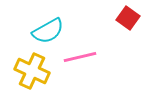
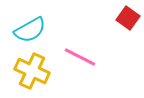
cyan semicircle: moved 18 px left, 1 px up
pink line: rotated 40 degrees clockwise
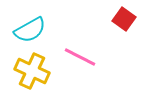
red square: moved 4 px left, 1 px down
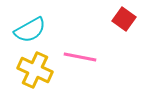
pink line: rotated 16 degrees counterclockwise
yellow cross: moved 3 px right, 1 px up
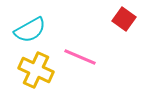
pink line: rotated 12 degrees clockwise
yellow cross: moved 1 px right
